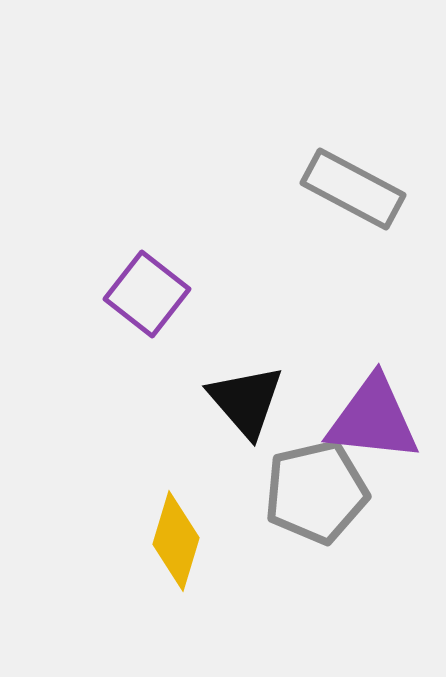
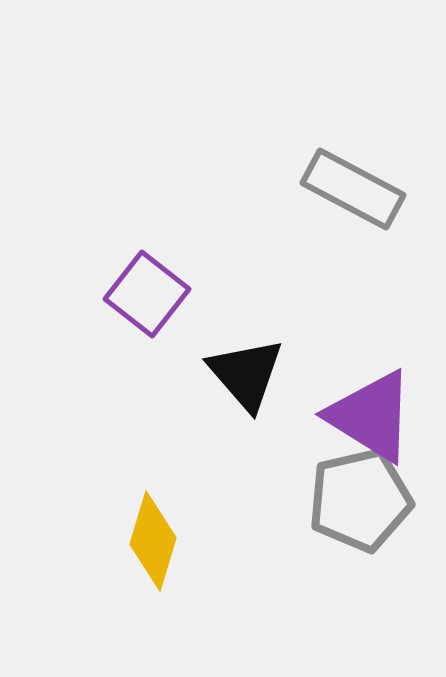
black triangle: moved 27 px up
purple triangle: moved 2 px left, 3 px up; rotated 26 degrees clockwise
gray pentagon: moved 44 px right, 8 px down
yellow diamond: moved 23 px left
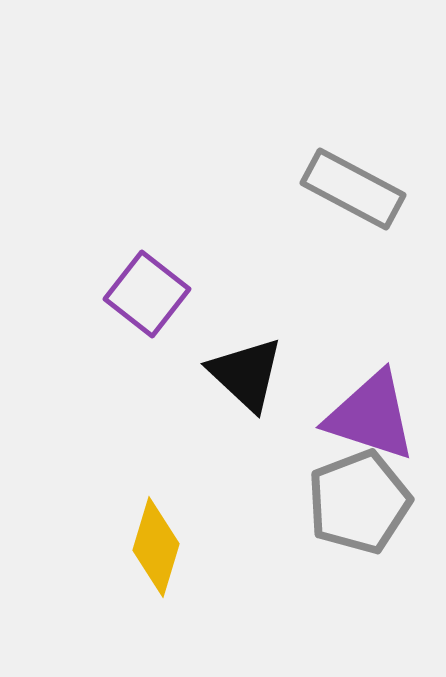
black triangle: rotated 6 degrees counterclockwise
purple triangle: rotated 14 degrees counterclockwise
gray pentagon: moved 1 px left, 2 px down; rotated 8 degrees counterclockwise
yellow diamond: moved 3 px right, 6 px down
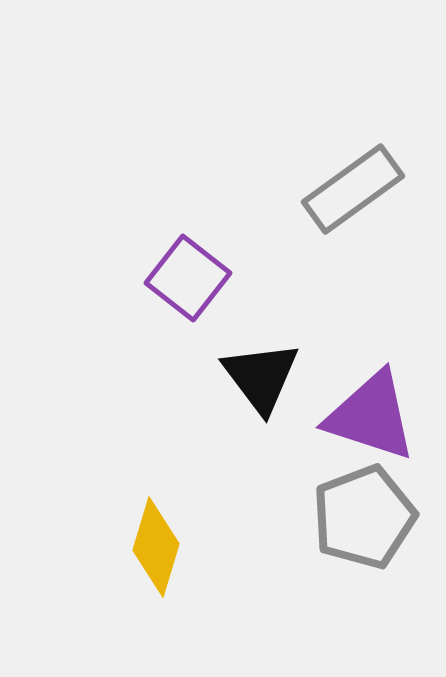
gray rectangle: rotated 64 degrees counterclockwise
purple square: moved 41 px right, 16 px up
black triangle: moved 15 px right, 3 px down; rotated 10 degrees clockwise
gray pentagon: moved 5 px right, 15 px down
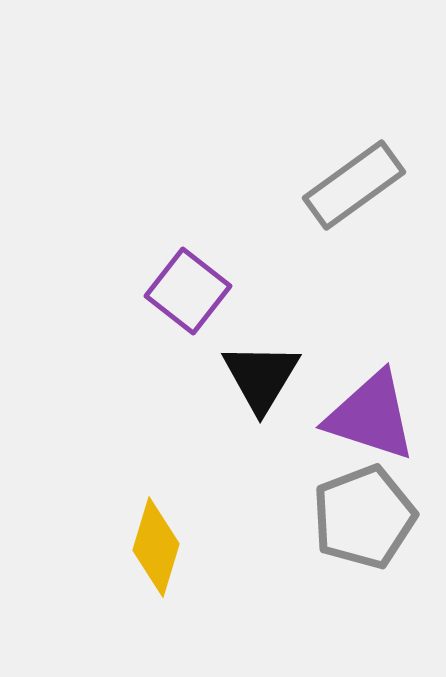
gray rectangle: moved 1 px right, 4 px up
purple square: moved 13 px down
black triangle: rotated 8 degrees clockwise
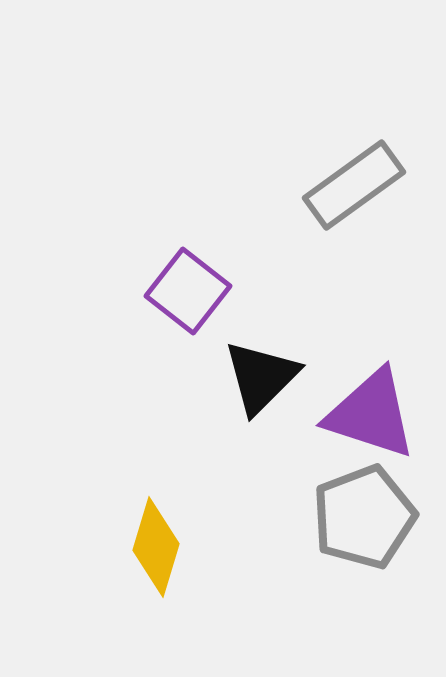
black triangle: rotated 14 degrees clockwise
purple triangle: moved 2 px up
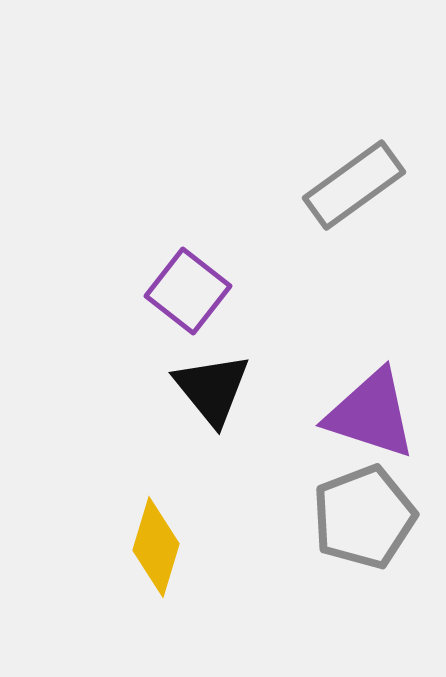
black triangle: moved 49 px left, 12 px down; rotated 24 degrees counterclockwise
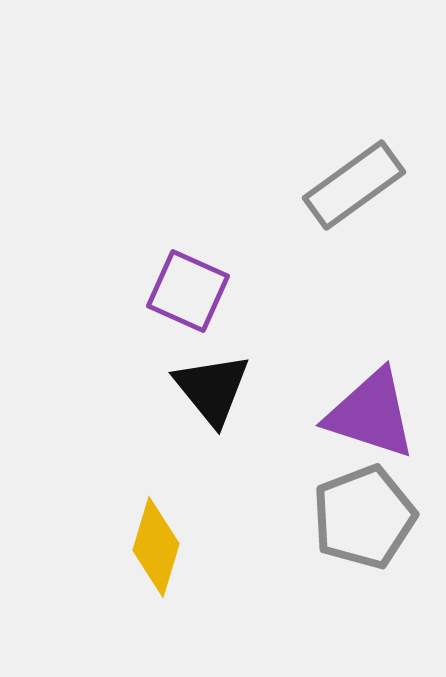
purple square: rotated 14 degrees counterclockwise
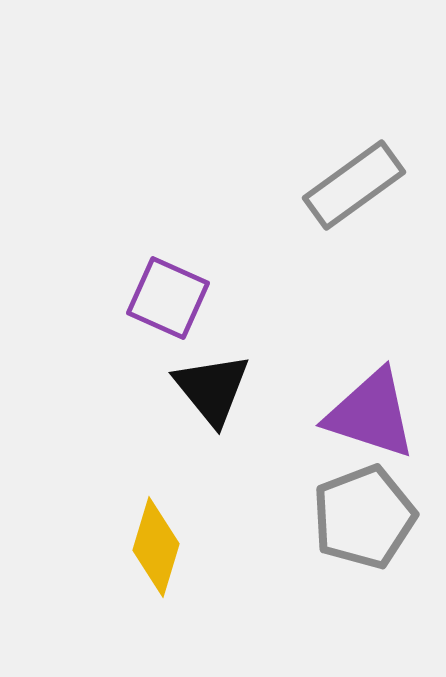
purple square: moved 20 px left, 7 px down
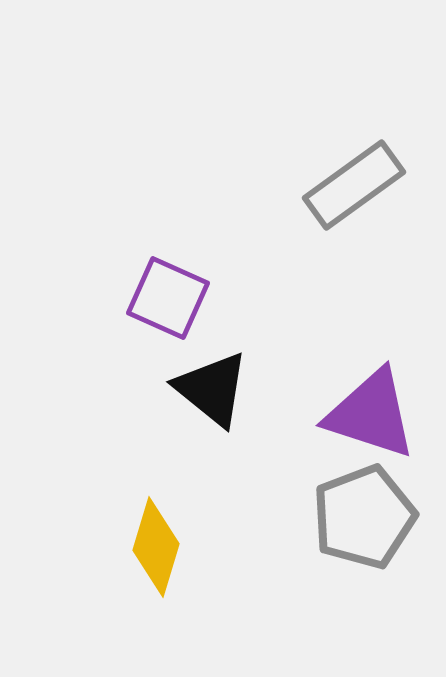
black triangle: rotated 12 degrees counterclockwise
